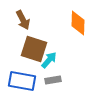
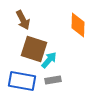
orange diamond: moved 2 px down
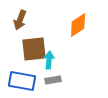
brown arrow: moved 3 px left; rotated 48 degrees clockwise
orange diamond: rotated 55 degrees clockwise
brown square: rotated 24 degrees counterclockwise
cyan arrow: rotated 36 degrees counterclockwise
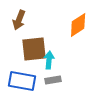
brown arrow: moved 1 px left
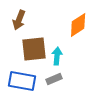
cyan arrow: moved 8 px right, 4 px up
gray rectangle: moved 1 px right, 1 px up; rotated 14 degrees counterclockwise
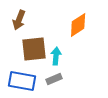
cyan arrow: moved 1 px left
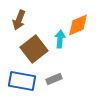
orange diamond: rotated 10 degrees clockwise
brown square: rotated 32 degrees counterclockwise
cyan arrow: moved 4 px right, 17 px up
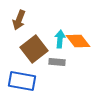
orange diamond: moved 16 px down; rotated 75 degrees clockwise
gray rectangle: moved 3 px right, 17 px up; rotated 28 degrees clockwise
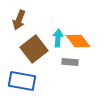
cyan arrow: moved 2 px left, 1 px up
gray rectangle: moved 13 px right
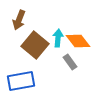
brown square: moved 1 px right, 4 px up; rotated 12 degrees counterclockwise
gray rectangle: rotated 49 degrees clockwise
blue rectangle: moved 1 px left; rotated 20 degrees counterclockwise
